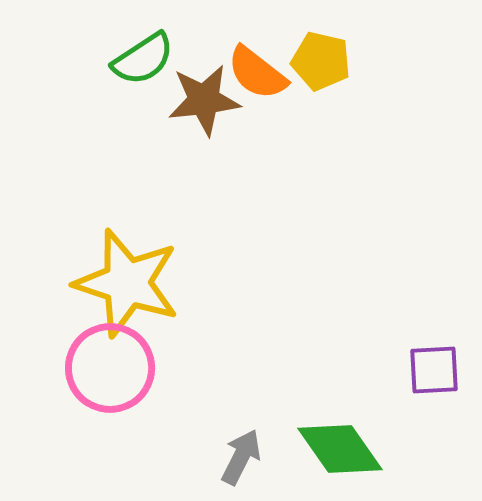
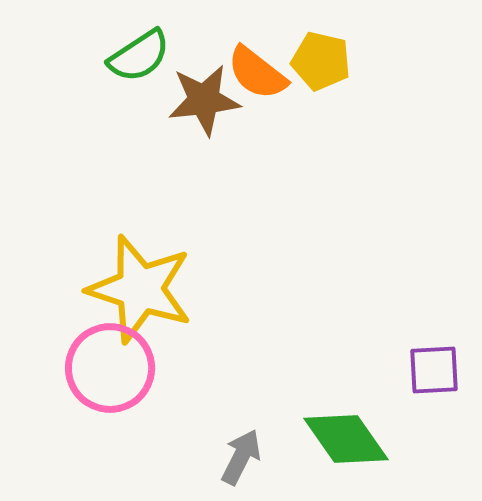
green semicircle: moved 4 px left, 3 px up
yellow star: moved 13 px right, 6 px down
green diamond: moved 6 px right, 10 px up
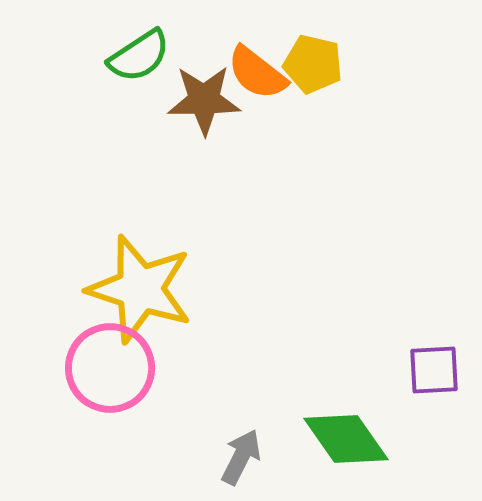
yellow pentagon: moved 8 px left, 3 px down
brown star: rotated 6 degrees clockwise
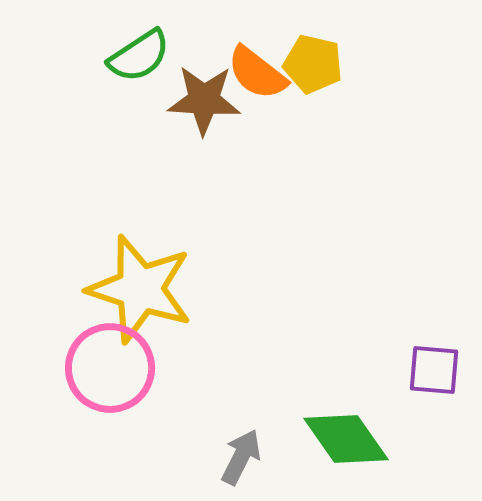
brown star: rotated 4 degrees clockwise
purple square: rotated 8 degrees clockwise
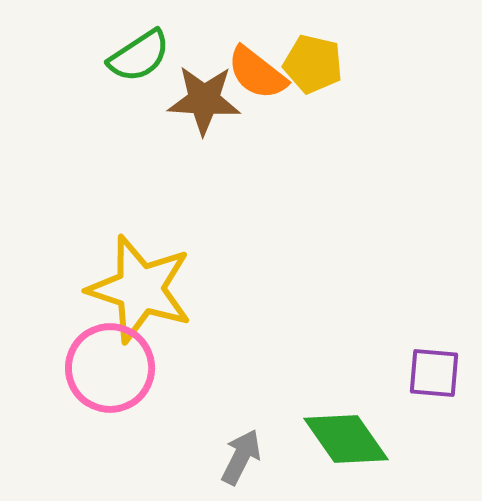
purple square: moved 3 px down
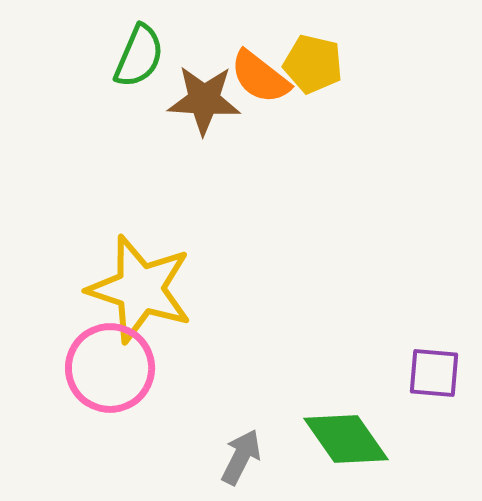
green semicircle: rotated 34 degrees counterclockwise
orange semicircle: moved 3 px right, 4 px down
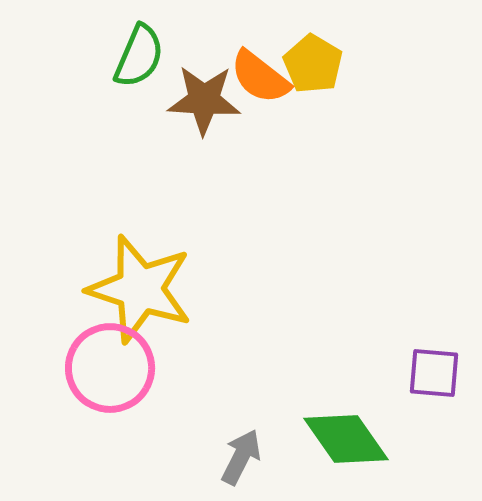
yellow pentagon: rotated 18 degrees clockwise
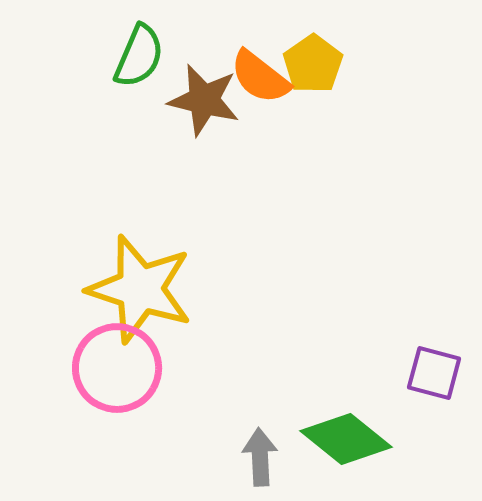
yellow pentagon: rotated 6 degrees clockwise
brown star: rotated 10 degrees clockwise
pink circle: moved 7 px right
purple square: rotated 10 degrees clockwise
green diamond: rotated 16 degrees counterclockwise
gray arrow: moved 19 px right; rotated 30 degrees counterclockwise
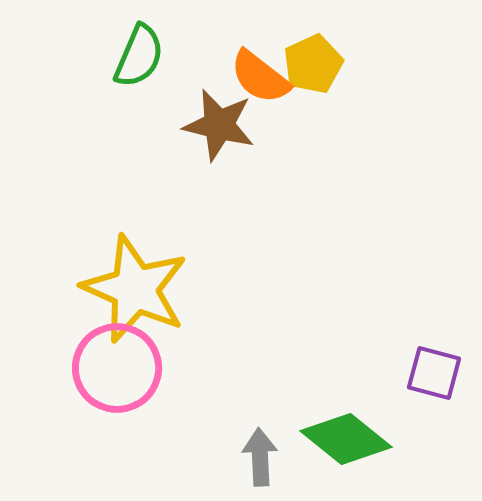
yellow pentagon: rotated 10 degrees clockwise
brown star: moved 15 px right, 25 px down
yellow star: moved 5 px left; rotated 6 degrees clockwise
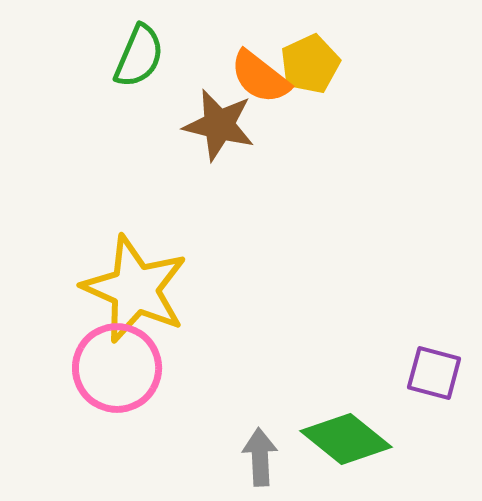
yellow pentagon: moved 3 px left
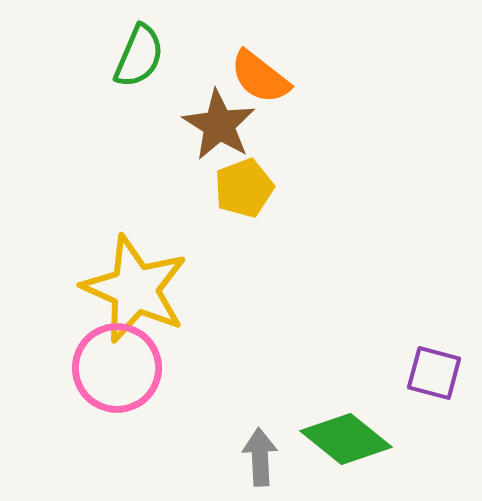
yellow pentagon: moved 66 px left, 124 px down; rotated 4 degrees clockwise
brown star: rotated 18 degrees clockwise
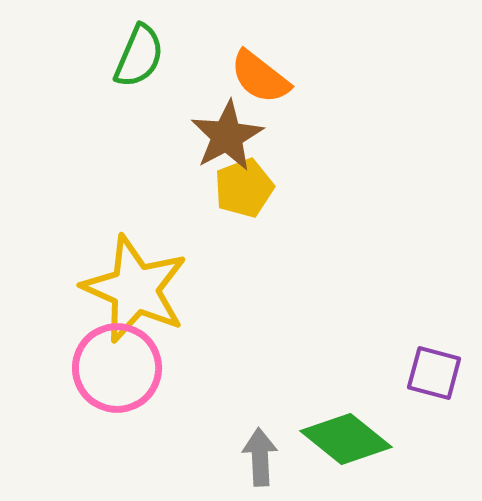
brown star: moved 8 px right, 11 px down; rotated 12 degrees clockwise
